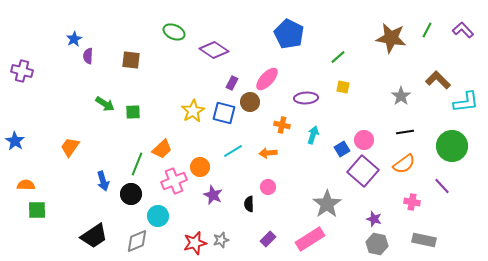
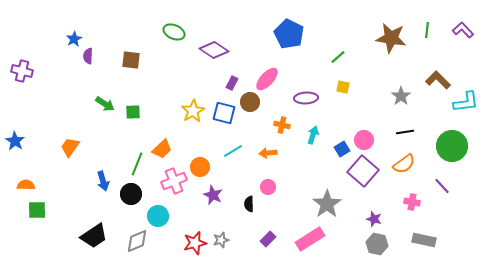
green line at (427, 30): rotated 21 degrees counterclockwise
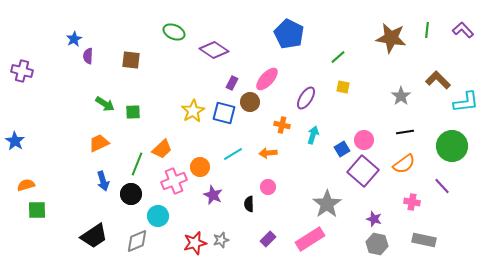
purple ellipse at (306, 98): rotated 55 degrees counterclockwise
orange trapezoid at (70, 147): moved 29 px right, 4 px up; rotated 30 degrees clockwise
cyan line at (233, 151): moved 3 px down
orange semicircle at (26, 185): rotated 18 degrees counterclockwise
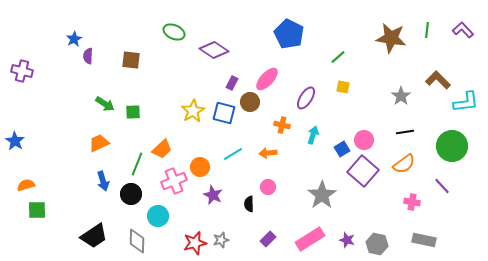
gray star at (327, 204): moved 5 px left, 9 px up
purple star at (374, 219): moved 27 px left, 21 px down
gray diamond at (137, 241): rotated 65 degrees counterclockwise
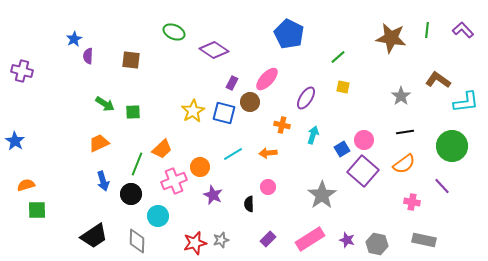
brown L-shape at (438, 80): rotated 10 degrees counterclockwise
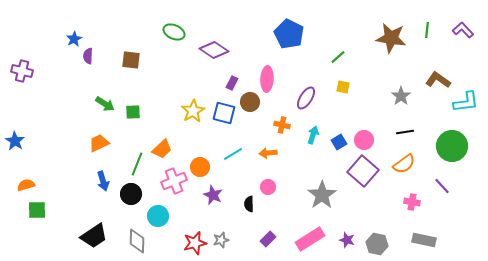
pink ellipse at (267, 79): rotated 40 degrees counterclockwise
blue square at (342, 149): moved 3 px left, 7 px up
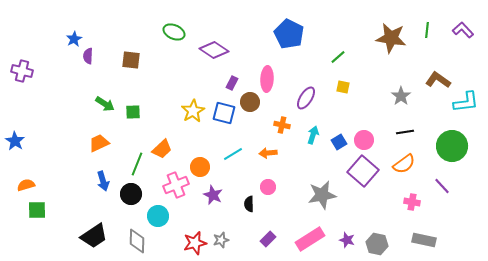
pink cross at (174, 181): moved 2 px right, 4 px down
gray star at (322, 195): rotated 24 degrees clockwise
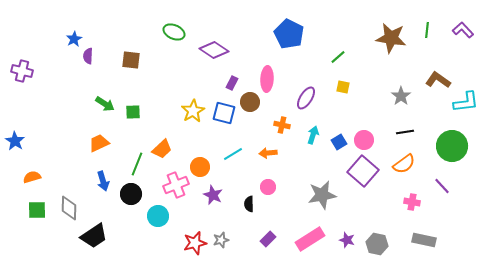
orange semicircle at (26, 185): moved 6 px right, 8 px up
gray diamond at (137, 241): moved 68 px left, 33 px up
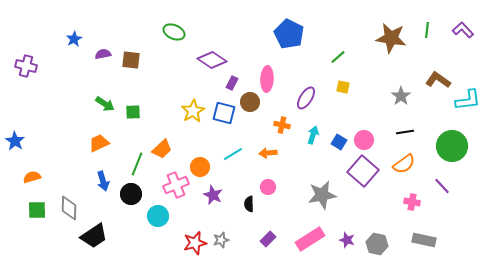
purple diamond at (214, 50): moved 2 px left, 10 px down
purple semicircle at (88, 56): moved 15 px right, 2 px up; rotated 77 degrees clockwise
purple cross at (22, 71): moved 4 px right, 5 px up
cyan L-shape at (466, 102): moved 2 px right, 2 px up
blue square at (339, 142): rotated 28 degrees counterclockwise
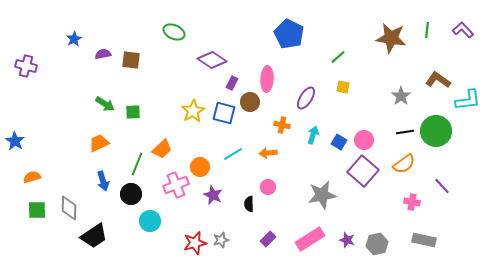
green circle at (452, 146): moved 16 px left, 15 px up
cyan circle at (158, 216): moved 8 px left, 5 px down
gray hexagon at (377, 244): rotated 25 degrees counterclockwise
